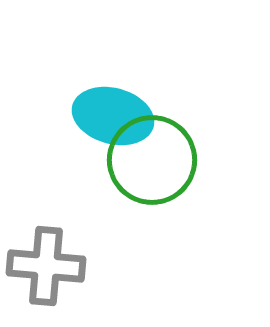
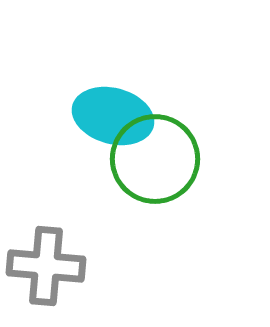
green circle: moved 3 px right, 1 px up
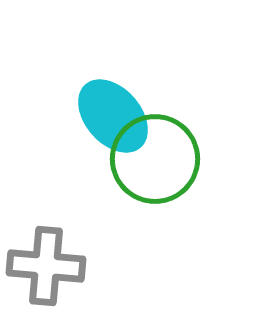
cyan ellipse: rotated 34 degrees clockwise
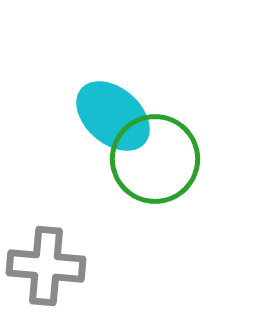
cyan ellipse: rotated 8 degrees counterclockwise
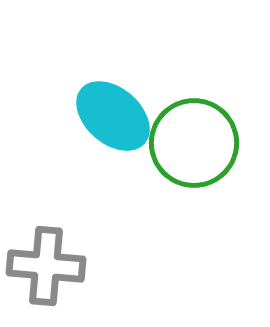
green circle: moved 39 px right, 16 px up
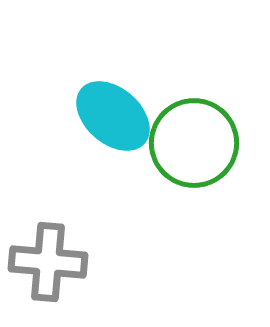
gray cross: moved 2 px right, 4 px up
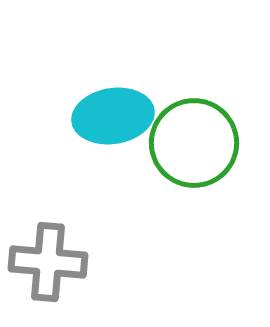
cyan ellipse: rotated 50 degrees counterclockwise
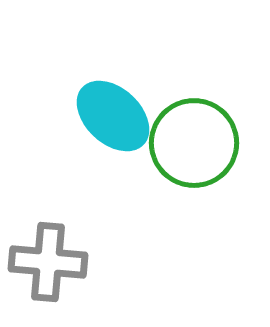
cyan ellipse: rotated 52 degrees clockwise
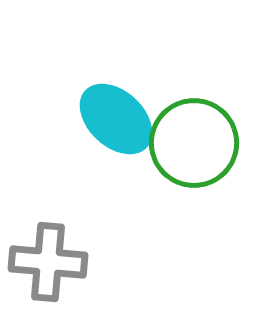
cyan ellipse: moved 3 px right, 3 px down
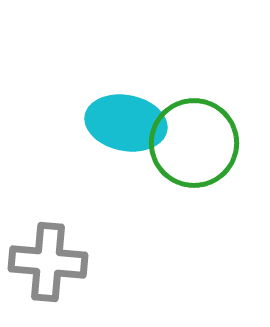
cyan ellipse: moved 10 px right, 4 px down; rotated 32 degrees counterclockwise
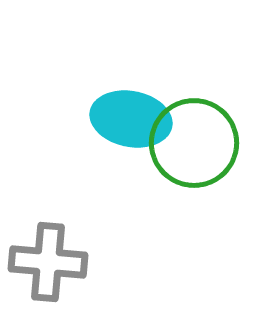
cyan ellipse: moved 5 px right, 4 px up
